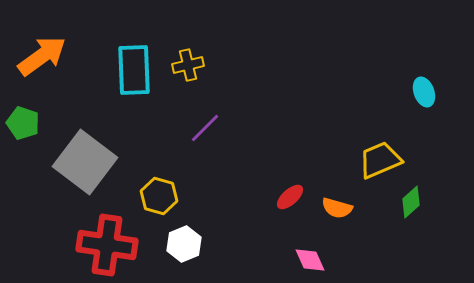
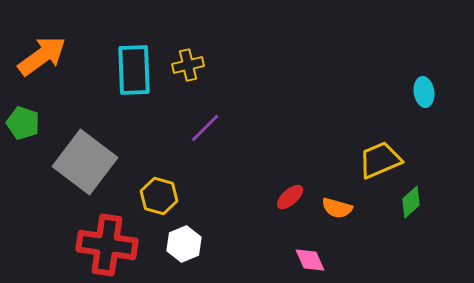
cyan ellipse: rotated 12 degrees clockwise
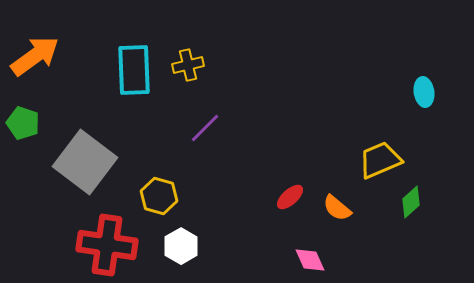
orange arrow: moved 7 px left
orange semicircle: rotated 24 degrees clockwise
white hexagon: moved 3 px left, 2 px down; rotated 8 degrees counterclockwise
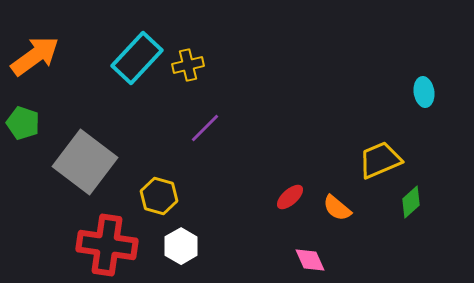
cyan rectangle: moved 3 px right, 12 px up; rotated 45 degrees clockwise
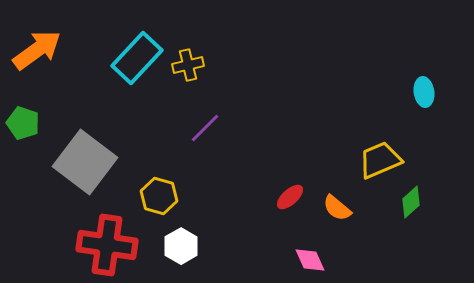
orange arrow: moved 2 px right, 6 px up
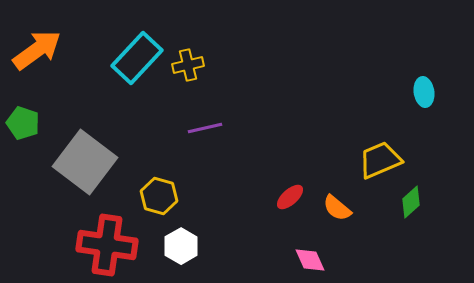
purple line: rotated 32 degrees clockwise
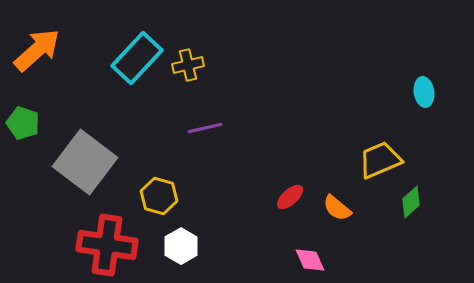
orange arrow: rotated 6 degrees counterclockwise
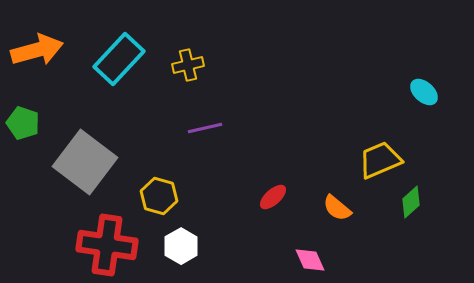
orange arrow: rotated 27 degrees clockwise
cyan rectangle: moved 18 px left, 1 px down
cyan ellipse: rotated 40 degrees counterclockwise
red ellipse: moved 17 px left
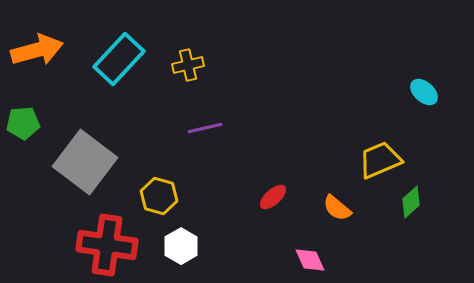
green pentagon: rotated 24 degrees counterclockwise
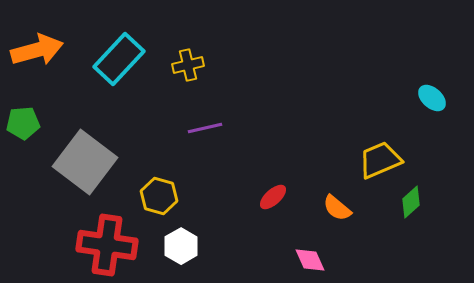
cyan ellipse: moved 8 px right, 6 px down
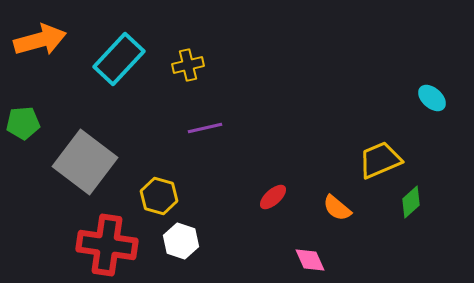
orange arrow: moved 3 px right, 10 px up
white hexagon: moved 5 px up; rotated 12 degrees counterclockwise
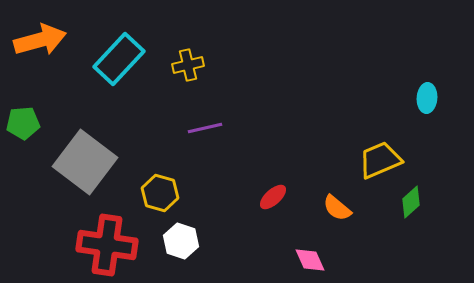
cyan ellipse: moved 5 px left; rotated 52 degrees clockwise
yellow hexagon: moved 1 px right, 3 px up
